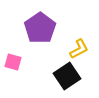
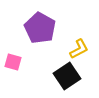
purple pentagon: rotated 8 degrees counterclockwise
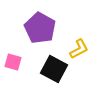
black square: moved 13 px left, 7 px up; rotated 28 degrees counterclockwise
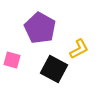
pink square: moved 1 px left, 2 px up
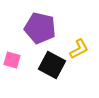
purple pentagon: rotated 16 degrees counterclockwise
black square: moved 2 px left, 4 px up
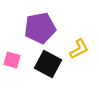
purple pentagon: rotated 24 degrees counterclockwise
black square: moved 4 px left, 1 px up
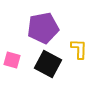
purple pentagon: moved 3 px right
yellow L-shape: rotated 60 degrees counterclockwise
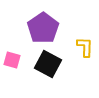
purple pentagon: rotated 24 degrees counterclockwise
yellow L-shape: moved 6 px right, 2 px up
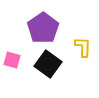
yellow L-shape: moved 2 px left
black square: rotated 8 degrees clockwise
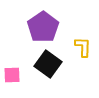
purple pentagon: moved 1 px up
pink square: moved 15 px down; rotated 18 degrees counterclockwise
